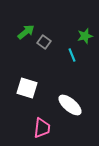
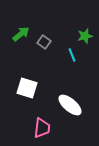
green arrow: moved 5 px left, 2 px down
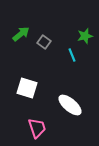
pink trapezoid: moved 5 px left; rotated 25 degrees counterclockwise
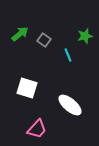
green arrow: moved 1 px left
gray square: moved 2 px up
cyan line: moved 4 px left
pink trapezoid: moved 1 px down; rotated 60 degrees clockwise
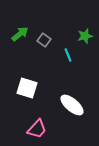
white ellipse: moved 2 px right
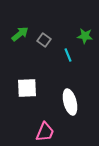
green star: rotated 21 degrees clockwise
white square: rotated 20 degrees counterclockwise
white ellipse: moved 2 px left, 3 px up; rotated 35 degrees clockwise
pink trapezoid: moved 8 px right, 3 px down; rotated 20 degrees counterclockwise
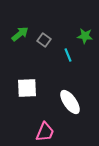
white ellipse: rotated 20 degrees counterclockwise
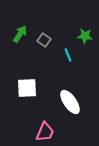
green arrow: rotated 18 degrees counterclockwise
